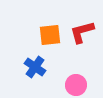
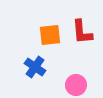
red L-shape: rotated 80 degrees counterclockwise
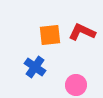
red L-shape: rotated 120 degrees clockwise
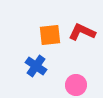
blue cross: moved 1 px right, 1 px up
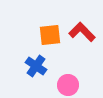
red L-shape: rotated 20 degrees clockwise
pink circle: moved 8 px left
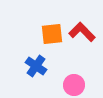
orange square: moved 2 px right, 1 px up
pink circle: moved 6 px right
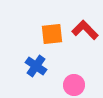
red L-shape: moved 3 px right, 2 px up
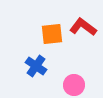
red L-shape: moved 2 px left, 3 px up; rotated 8 degrees counterclockwise
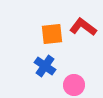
blue cross: moved 9 px right
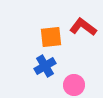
orange square: moved 1 px left, 3 px down
blue cross: rotated 25 degrees clockwise
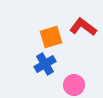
orange square: rotated 10 degrees counterclockwise
blue cross: moved 2 px up
